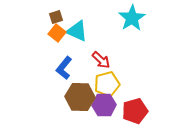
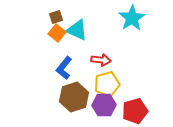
cyan triangle: moved 1 px up
red arrow: rotated 36 degrees counterclockwise
brown hexagon: moved 6 px left; rotated 20 degrees counterclockwise
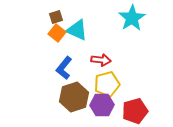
purple hexagon: moved 2 px left
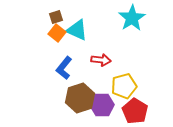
yellow pentagon: moved 17 px right, 2 px down
brown hexagon: moved 6 px right, 1 px down
red pentagon: rotated 25 degrees counterclockwise
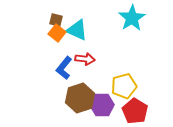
brown square: moved 3 px down; rotated 32 degrees clockwise
red arrow: moved 16 px left, 1 px up
